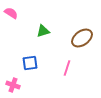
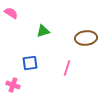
brown ellipse: moved 4 px right; rotated 30 degrees clockwise
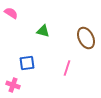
green triangle: rotated 32 degrees clockwise
brown ellipse: rotated 70 degrees clockwise
blue square: moved 3 px left
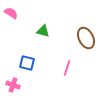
blue square: rotated 21 degrees clockwise
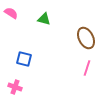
green triangle: moved 1 px right, 12 px up
blue square: moved 3 px left, 4 px up
pink line: moved 20 px right
pink cross: moved 2 px right, 2 px down
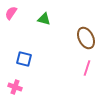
pink semicircle: rotated 88 degrees counterclockwise
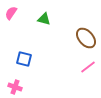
brown ellipse: rotated 15 degrees counterclockwise
pink line: moved 1 px right, 1 px up; rotated 35 degrees clockwise
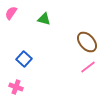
brown ellipse: moved 1 px right, 4 px down
blue square: rotated 28 degrees clockwise
pink cross: moved 1 px right
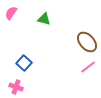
blue square: moved 4 px down
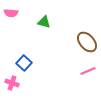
pink semicircle: rotated 120 degrees counterclockwise
green triangle: moved 3 px down
pink line: moved 4 px down; rotated 14 degrees clockwise
pink cross: moved 4 px left, 4 px up
